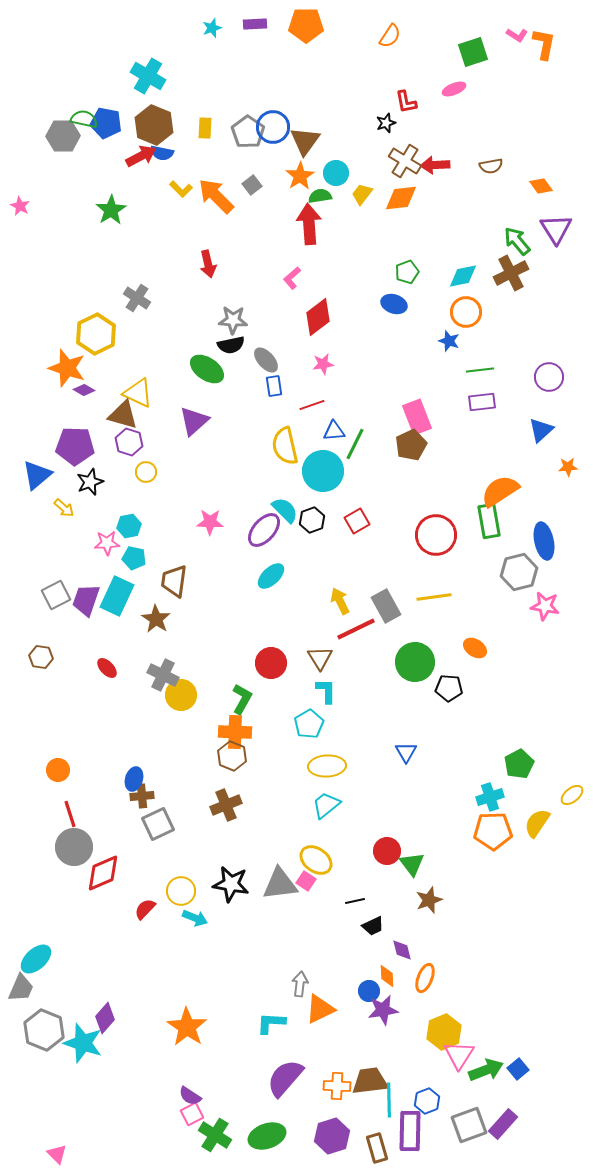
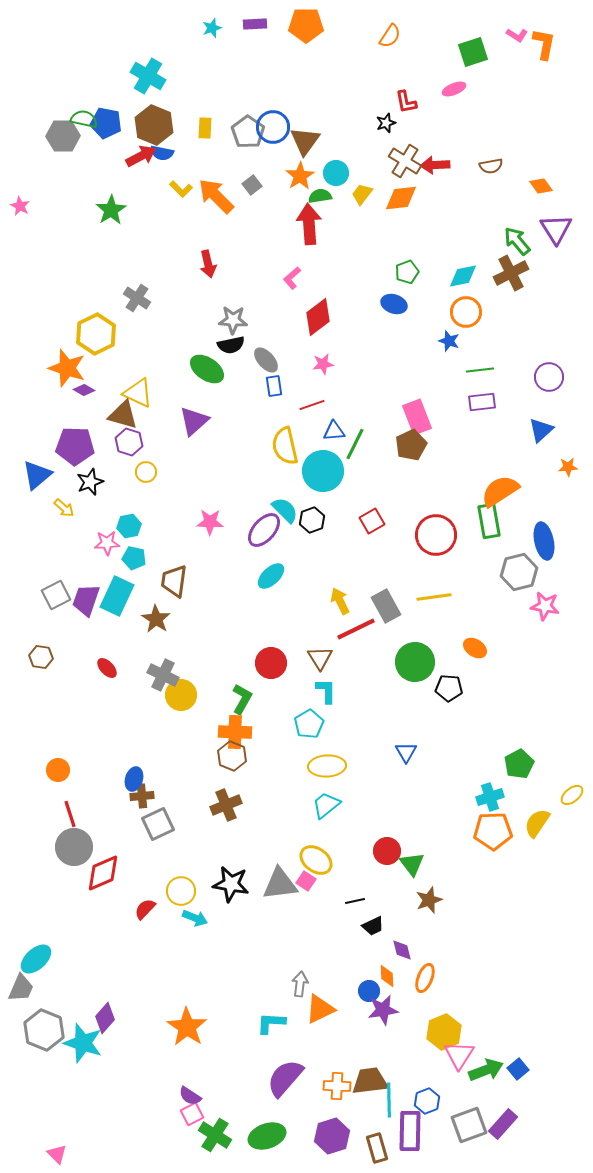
red square at (357, 521): moved 15 px right
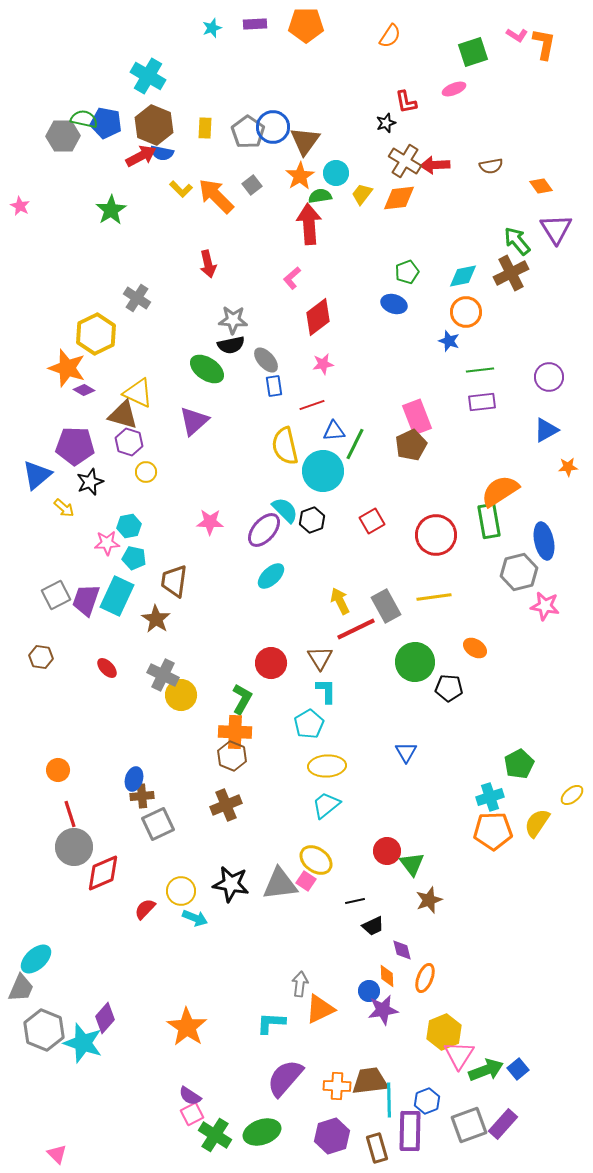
orange diamond at (401, 198): moved 2 px left
blue triangle at (541, 430): moved 5 px right; rotated 12 degrees clockwise
green ellipse at (267, 1136): moved 5 px left, 4 px up
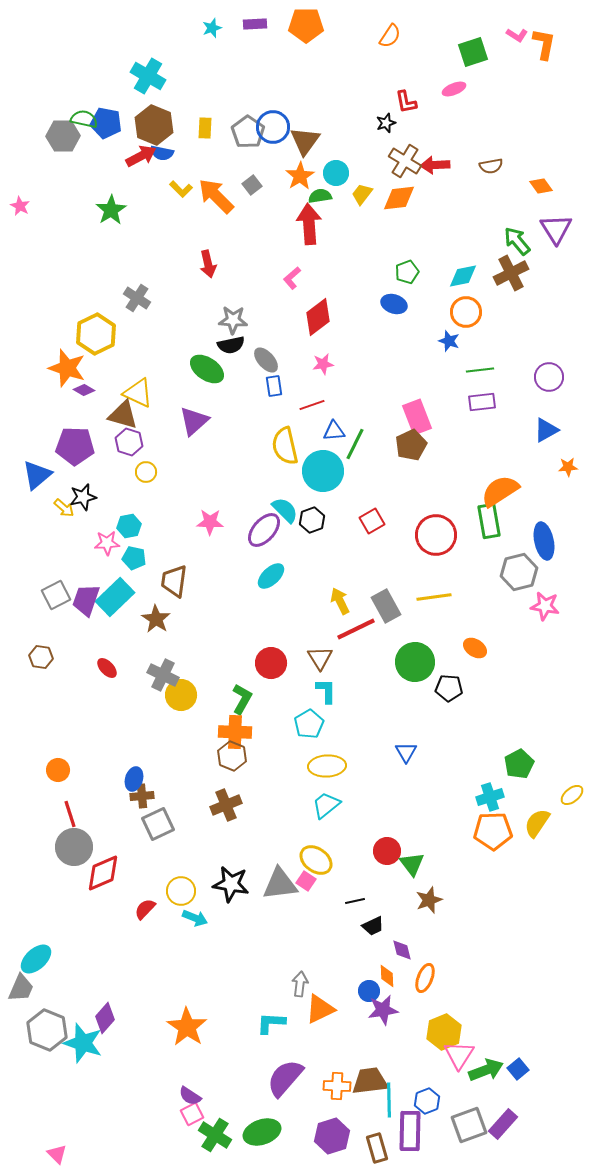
black star at (90, 482): moved 7 px left, 15 px down; rotated 8 degrees clockwise
cyan rectangle at (117, 596): moved 2 px left, 1 px down; rotated 21 degrees clockwise
gray hexagon at (44, 1030): moved 3 px right
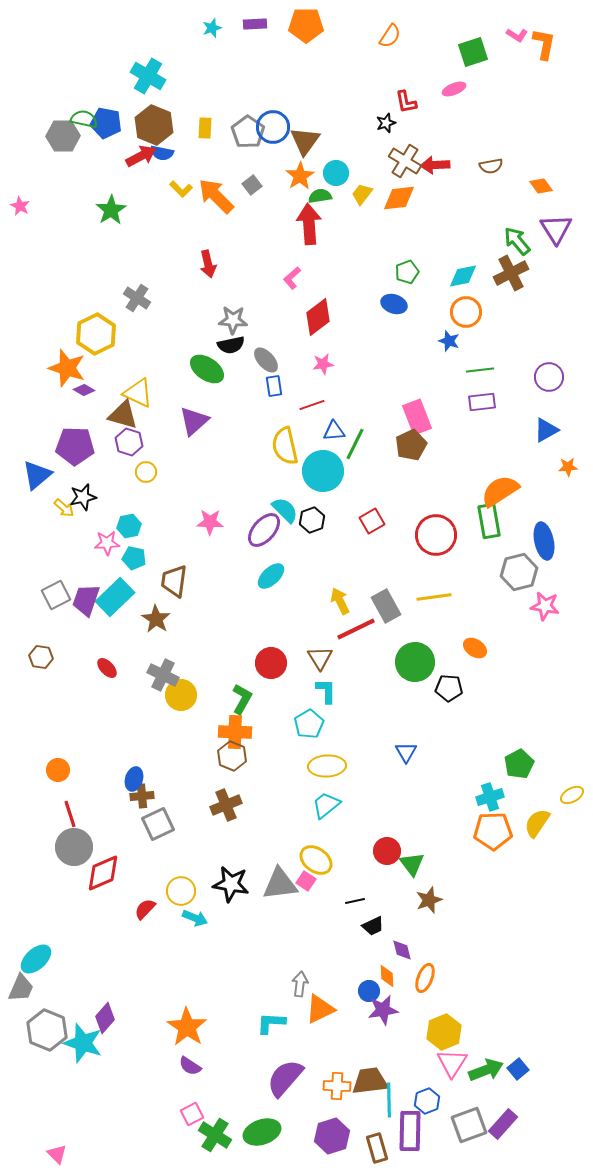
yellow ellipse at (572, 795): rotated 10 degrees clockwise
pink triangle at (459, 1055): moved 7 px left, 8 px down
purple semicircle at (190, 1096): moved 30 px up
